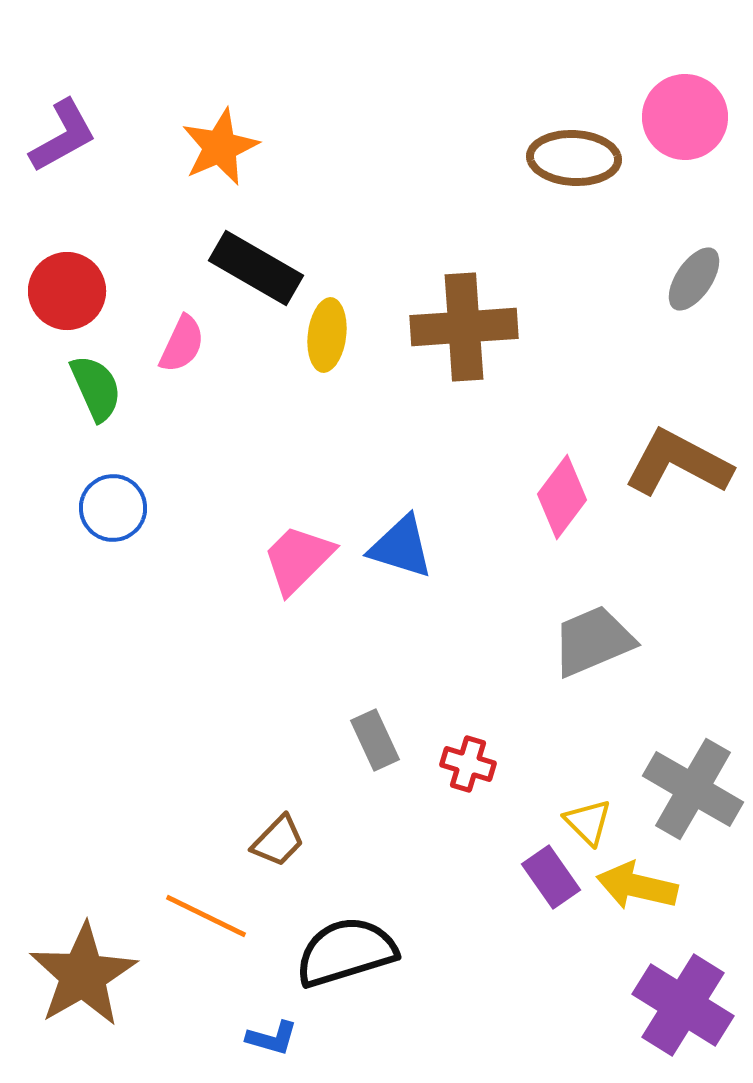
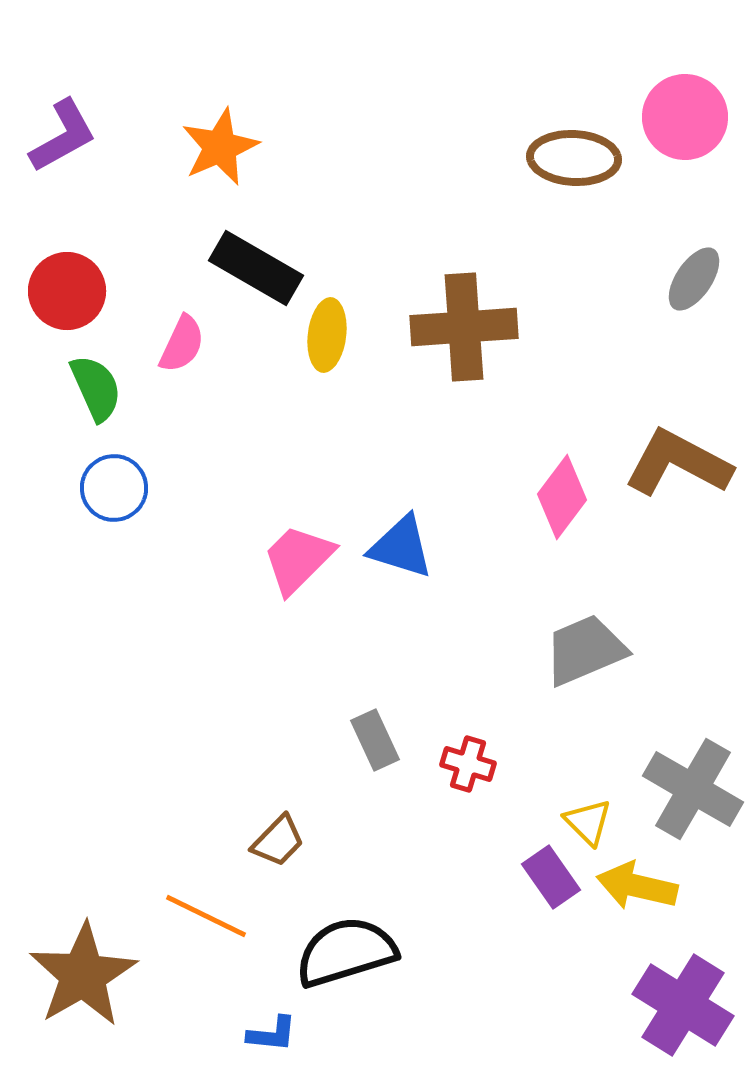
blue circle: moved 1 px right, 20 px up
gray trapezoid: moved 8 px left, 9 px down
blue L-shape: moved 4 px up; rotated 10 degrees counterclockwise
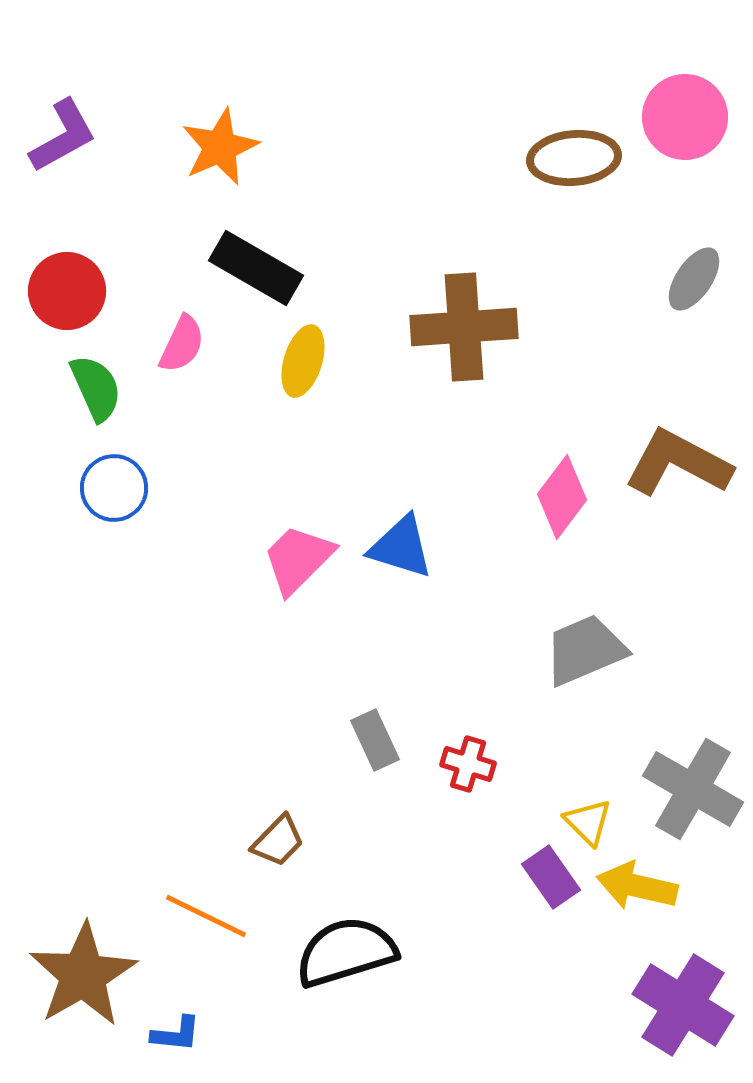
brown ellipse: rotated 8 degrees counterclockwise
yellow ellipse: moved 24 px left, 26 px down; rotated 10 degrees clockwise
blue L-shape: moved 96 px left
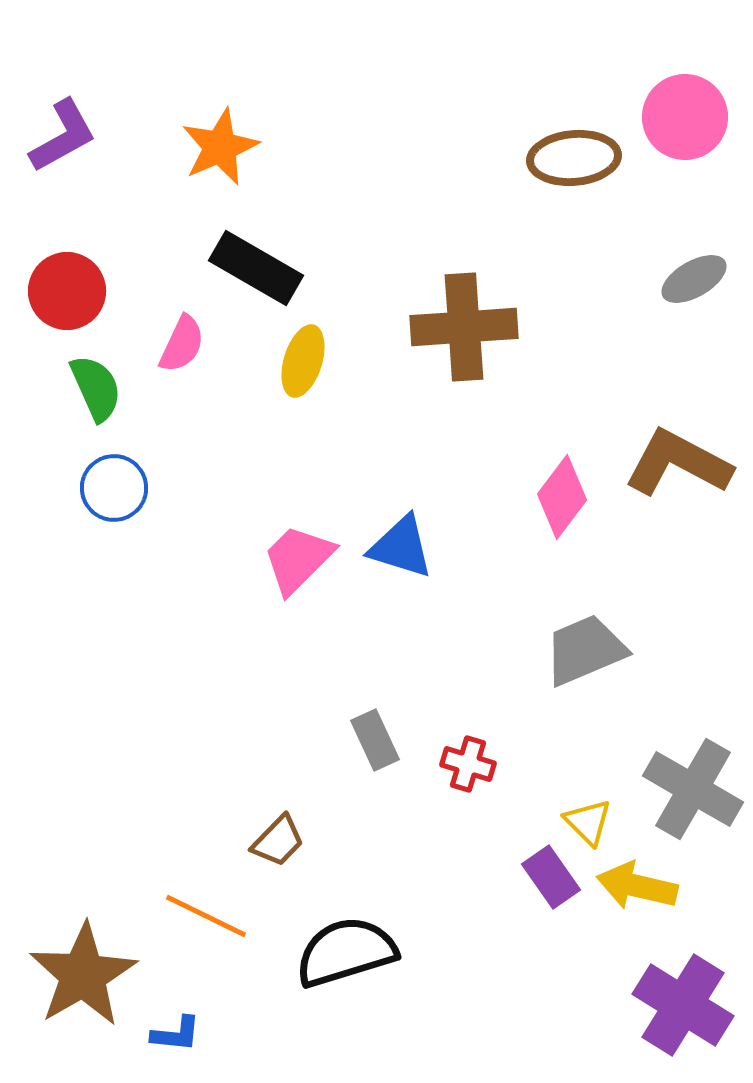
gray ellipse: rotated 26 degrees clockwise
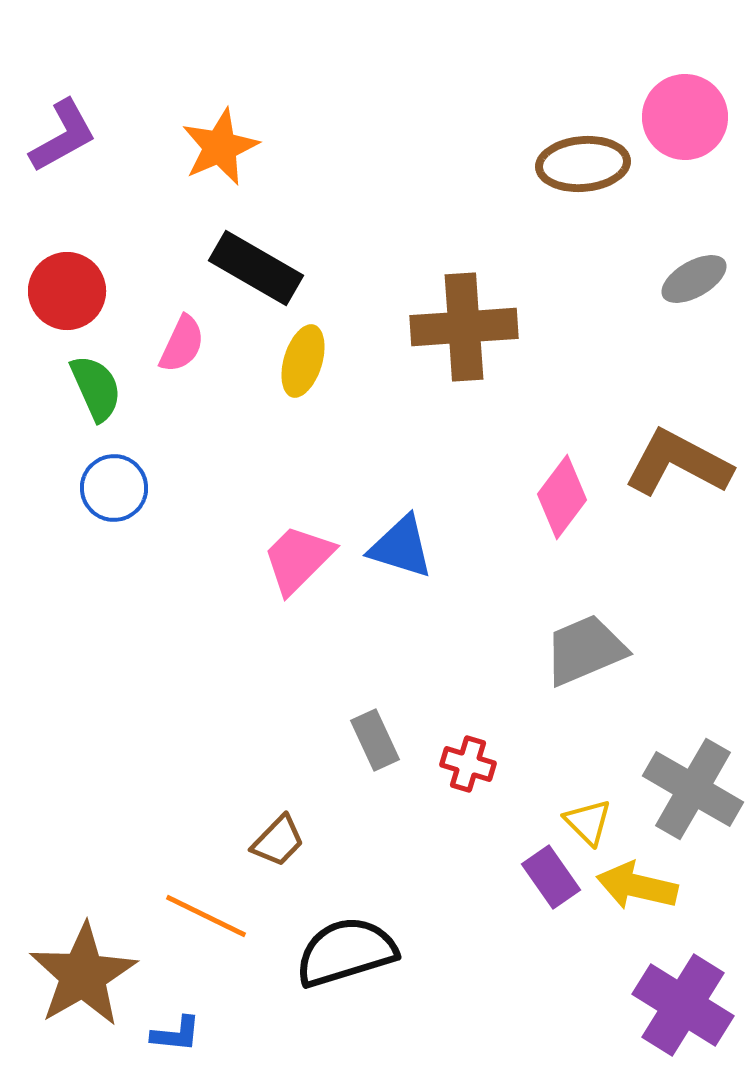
brown ellipse: moved 9 px right, 6 px down
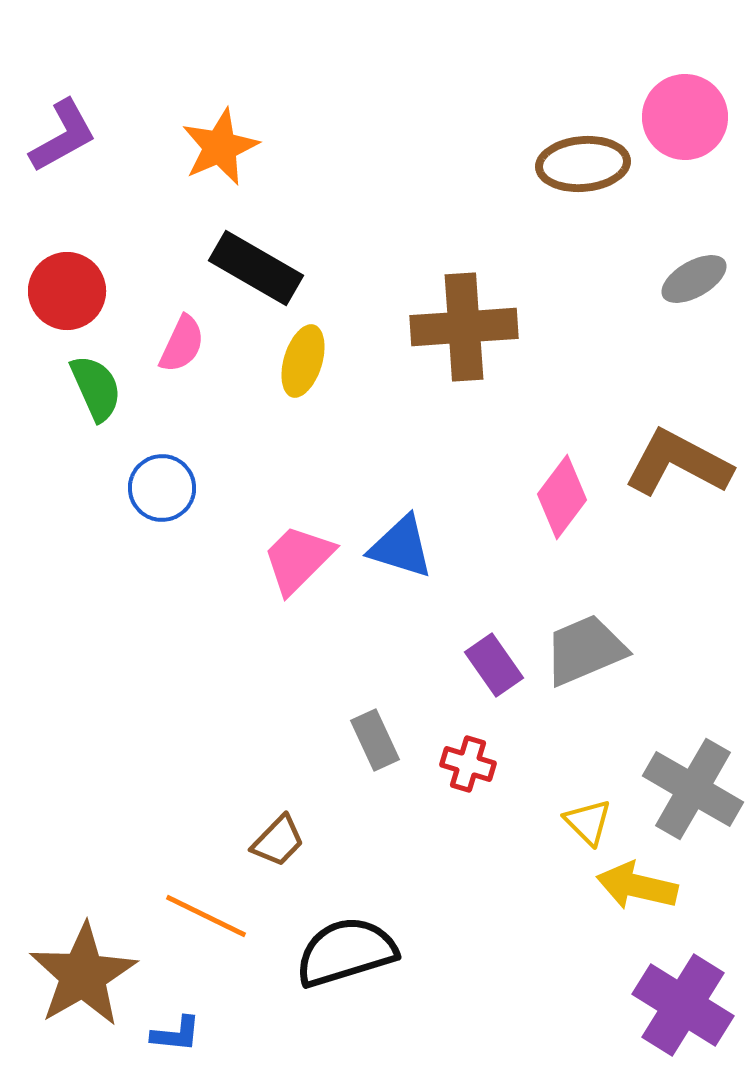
blue circle: moved 48 px right
purple rectangle: moved 57 px left, 212 px up
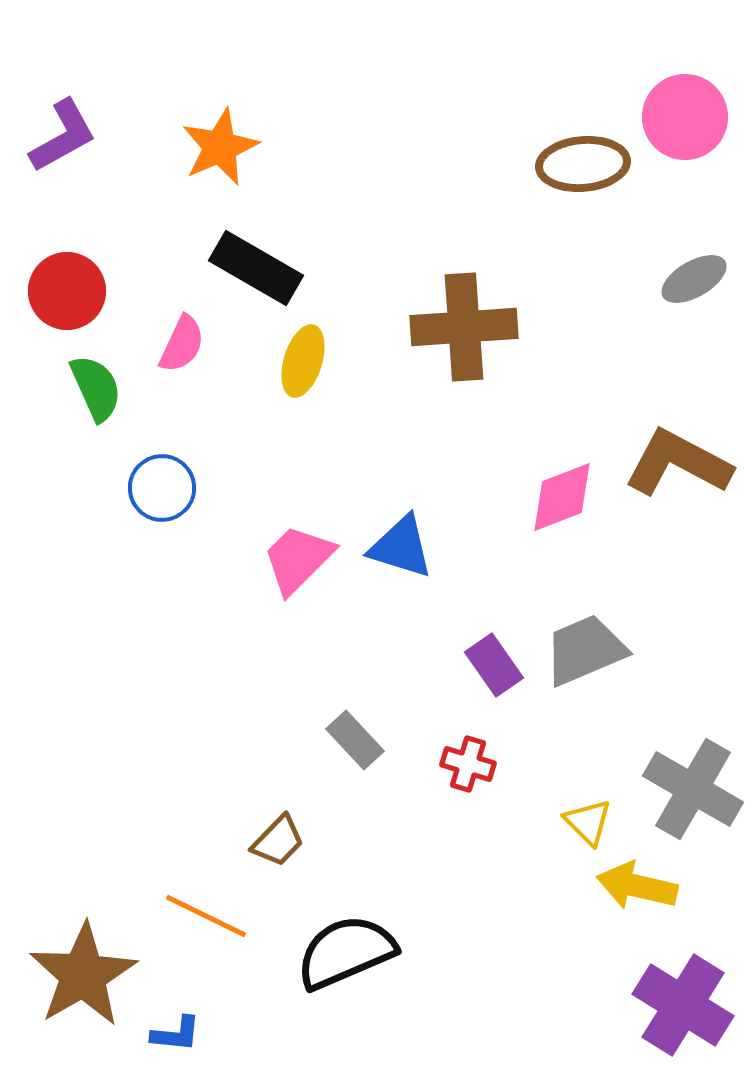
pink diamond: rotated 32 degrees clockwise
gray rectangle: moved 20 px left; rotated 18 degrees counterclockwise
black semicircle: rotated 6 degrees counterclockwise
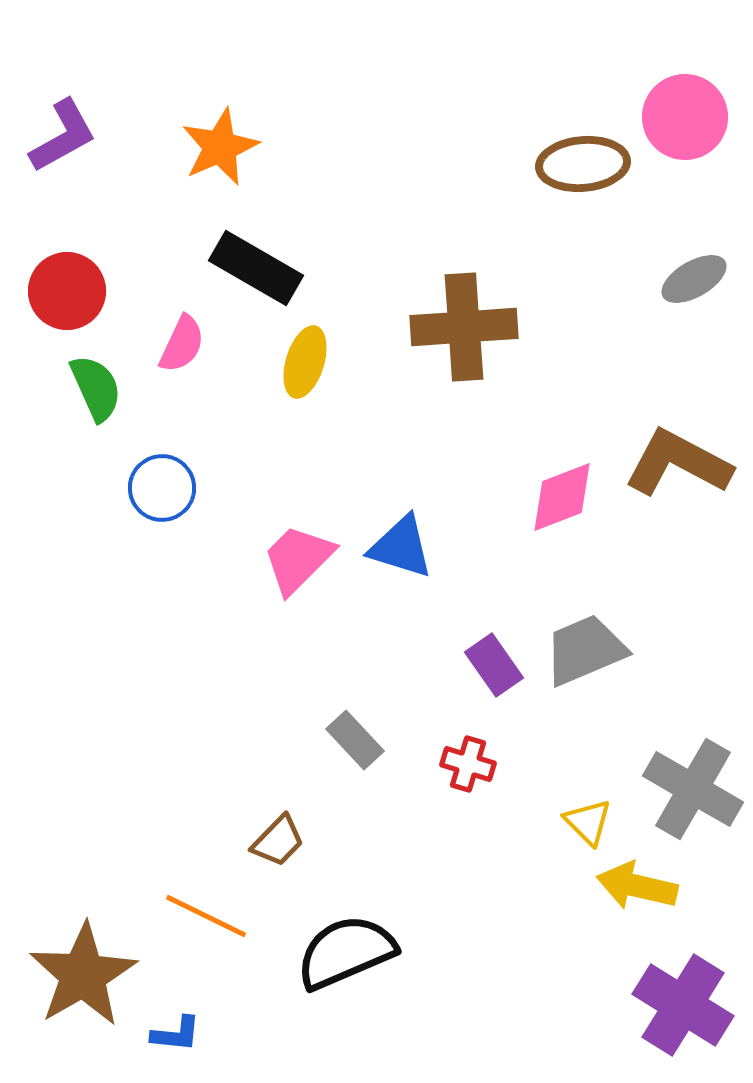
yellow ellipse: moved 2 px right, 1 px down
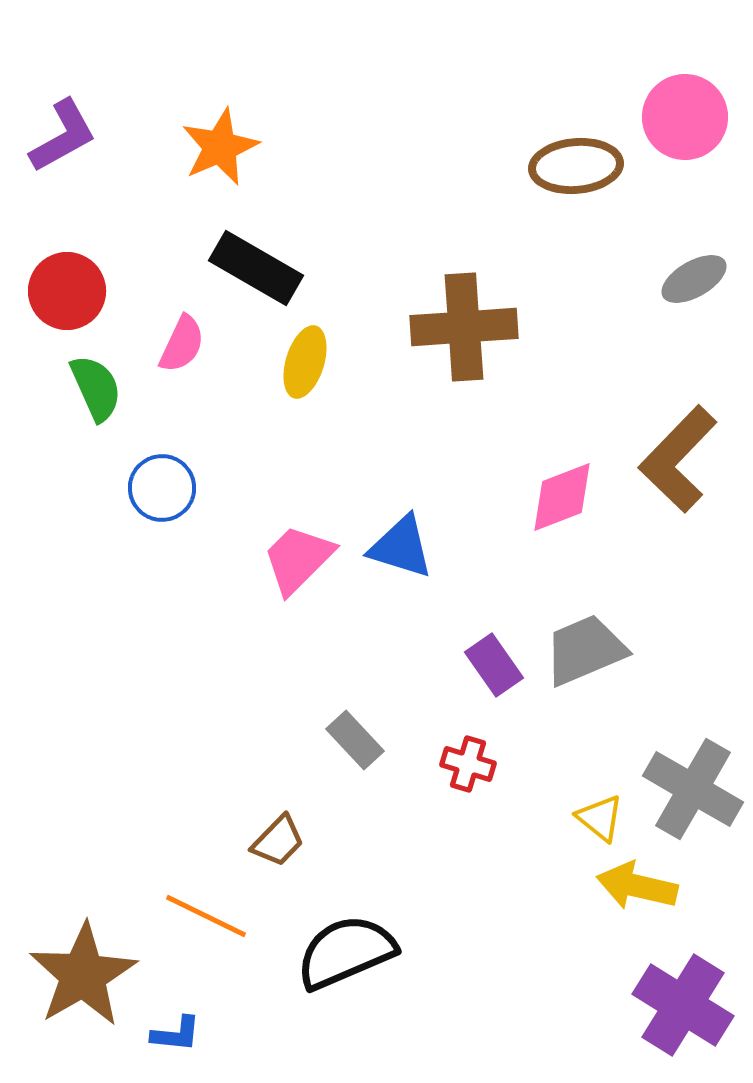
brown ellipse: moved 7 px left, 2 px down
brown L-shape: moved 4 px up; rotated 74 degrees counterclockwise
yellow triangle: moved 12 px right, 4 px up; rotated 6 degrees counterclockwise
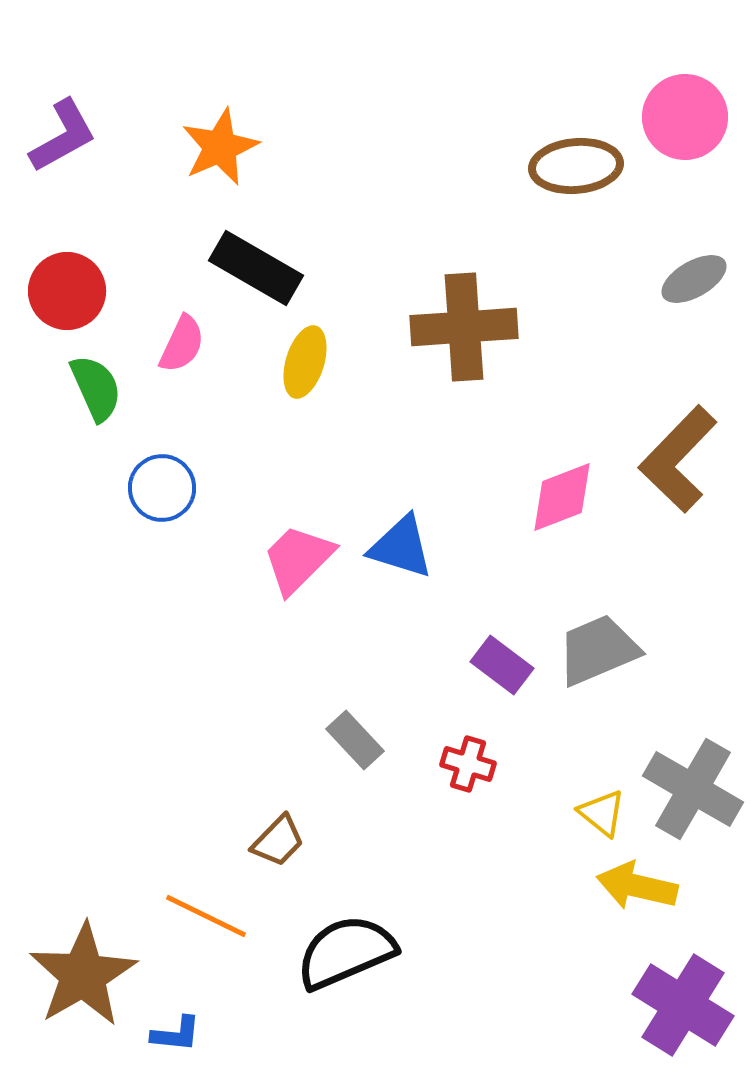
gray trapezoid: moved 13 px right
purple rectangle: moved 8 px right; rotated 18 degrees counterclockwise
yellow triangle: moved 2 px right, 5 px up
